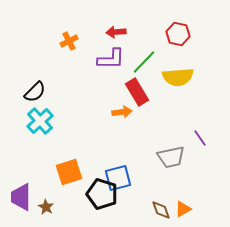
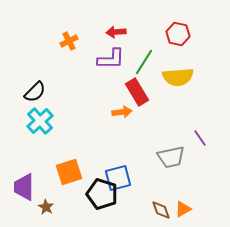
green line: rotated 12 degrees counterclockwise
purple trapezoid: moved 3 px right, 10 px up
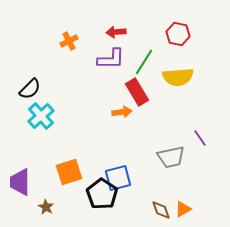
black semicircle: moved 5 px left, 3 px up
cyan cross: moved 1 px right, 5 px up
purple trapezoid: moved 4 px left, 5 px up
black pentagon: rotated 16 degrees clockwise
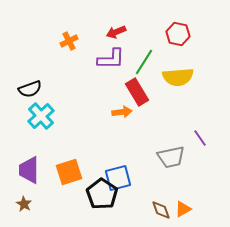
red arrow: rotated 18 degrees counterclockwise
black semicircle: rotated 25 degrees clockwise
purple trapezoid: moved 9 px right, 12 px up
brown star: moved 22 px left, 3 px up
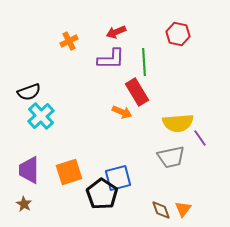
green line: rotated 36 degrees counterclockwise
yellow semicircle: moved 46 px down
black semicircle: moved 1 px left, 3 px down
orange arrow: rotated 30 degrees clockwise
orange triangle: rotated 24 degrees counterclockwise
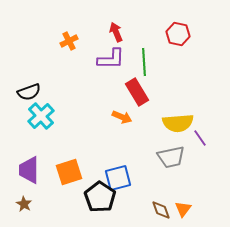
red arrow: rotated 90 degrees clockwise
orange arrow: moved 5 px down
black pentagon: moved 2 px left, 3 px down
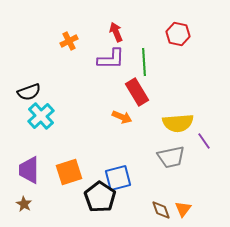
purple line: moved 4 px right, 3 px down
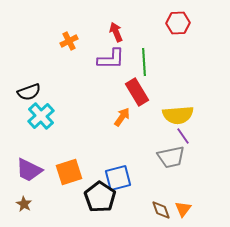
red hexagon: moved 11 px up; rotated 15 degrees counterclockwise
orange arrow: rotated 78 degrees counterclockwise
yellow semicircle: moved 8 px up
purple line: moved 21 px left, 5 px up
purple trapezoid: rotated 64 degrees counterclockwise
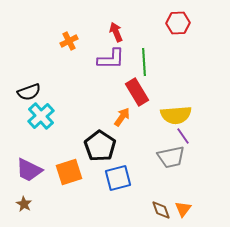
yellow semicircle: moved 2 px left
black pentagon: moved 51 px up
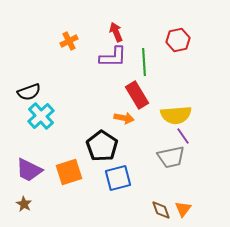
red hexagon: moved 17 px down; rotated 10 degrees counterclockwise
purple L-shape: moved 2 px right, 2 px up
red rectangle: moved 3 px down
orange arrow: moved 2 px right, 1 px down; rotated 66 degrees clockwise
black pentagon: moved 2 px right
